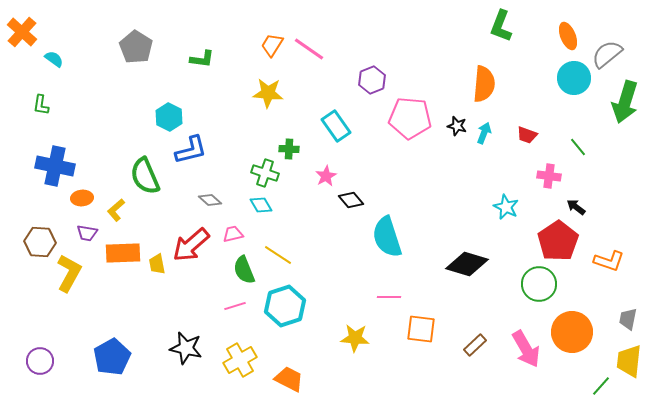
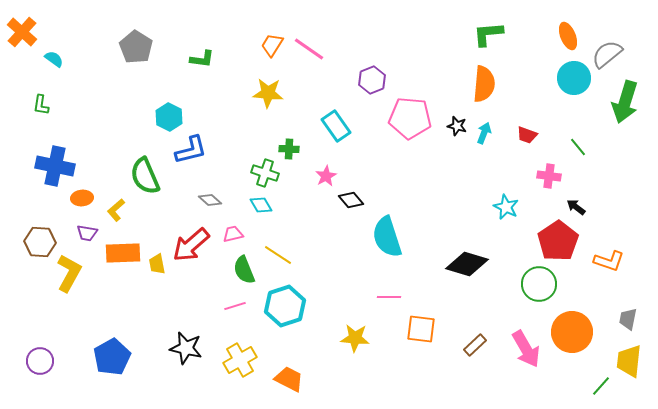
green L-shape at (501, 26): moved 13 px left, 8 px down; rotated 64 degrees clockwise
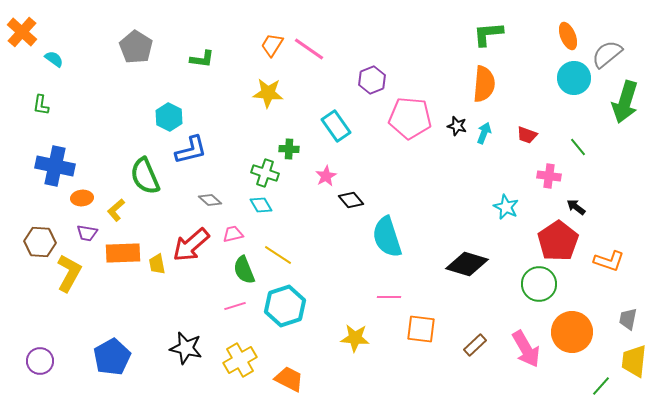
yellow trapezoid at (629, 361): moved 5 px right
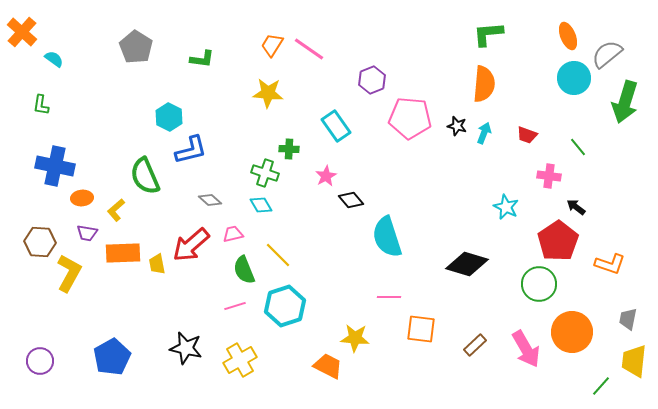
yellow line at (278, 255): rotated 12 degrees clockwise
orange L-shape at (609, 261): moved 1 px right, 3 px down
orange trapezoid at (289, 379): moved 39 px right, 13 px up
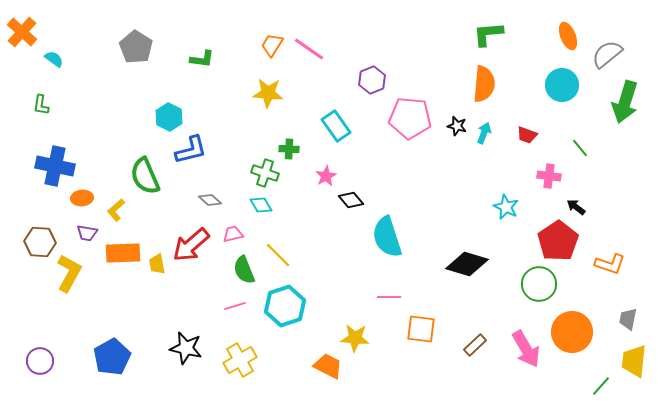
cyan circle at (574, 78): moved 12 px left, 7 px down
green line at (578, 147): moved 2 px right, 1 px down
